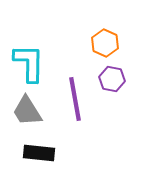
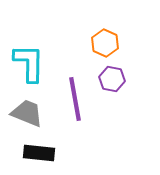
gray trapezoid: moved 2 px down; rotated 144 degrees clockwise
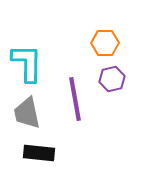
orange hexagon: rotated 24 degrees counterclockwise
cyan L-shape: moved 2 px left
purple hexagon: rotated 25 degrees counterclockwise
gray trapezoid: rotated 124 degrees counterclockwise
